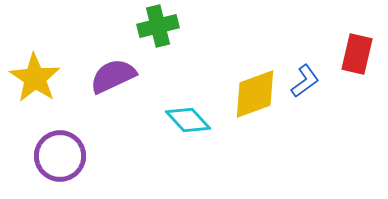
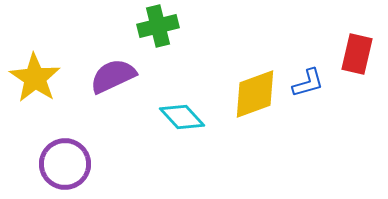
blue L-shape: moved 3 px right, 2 px down; rotated 20 degrees clockwise
cyan diamond: moved 6 px left, 3 px up
purple circle: moved 5 px right, 8 px down
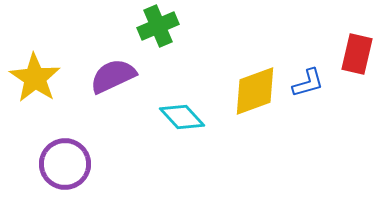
green cross: rotated 9 degrees counterclockwise
yellow diamond: moved 3 px up
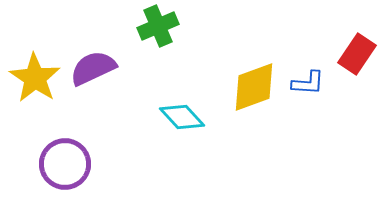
red rectangle: rotated 21 degrees clockwise
purple semicircle: moved 20 px left, 8 px up
blue L-shape: rotated 20 degrees clockwise
yellow diamond: moved 1 px left, 4 px up
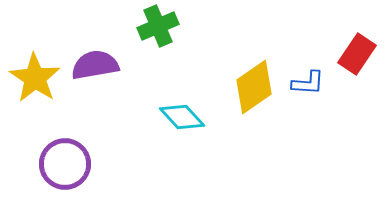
purple semicircle: moved 2 px right, 3 px up; rotated 15 degrees clockwise
yellow diamond: rotated 14 degrees counterclockwise
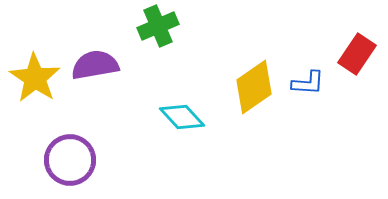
purple circle: moved 5 px right, 4 px up
